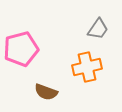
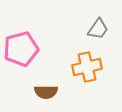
brown semicircle: rotated 20 degrees counterclockwise
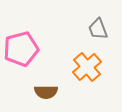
gray trapezoid: rotated 125 degrees clockwise
orange cross: rotated 28 degrees counterclockwise
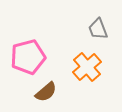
pink pentagon: moved 7 px right, 8 px down
brown semicircle: rotated 40 degrees counterclockwise
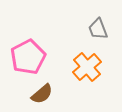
pink pentagon: rotated 12 degrees counterclockwise
brown semicircle: moved 4 px left, 2 px down
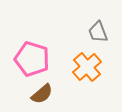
gray trapezoid: moved 3 px down
pink pentagon: moved 4 px right, 2 px down; rotated 28 degrees counterclockwise
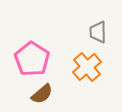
gray trapezoid: rotated 20 degrees clockwise
pink pentagon: rotated 16 degrees clockwise
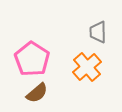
brown semicircle: moved 5 px left, 1 px up
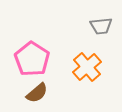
gray trapezoid: moved 3 px right, 6 px up; rotated 95 degrees counterclockwise
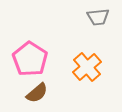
gray trapezoid: moved 3 px left, 9 px up
pink pentagon: moved 2 px left
